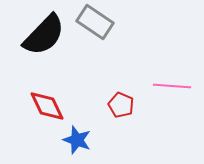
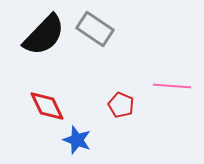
gray rectangle: moved 7 px down
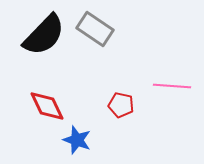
red pentagon: rotated 10 degrees counterclockwise
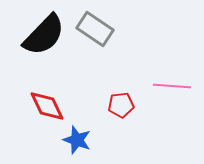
red pentagon: rotated 20 degrees counterclockwise
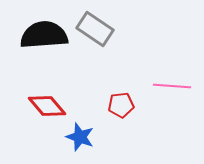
black semicircle: rotated 138 degrees counterclockwise
red diamond: rotated 15 degrees counterclockwise
blue star: moved 3 px right, 3 px up
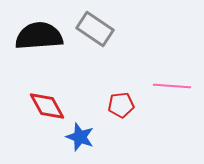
black semicircle: moved 5 px left, 1 px down
red diamond: rotated 12 degrees clockwise
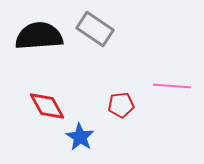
blue star: rotated 12 degrees clockwise
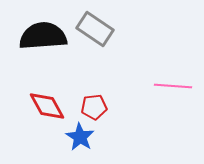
black semicircle: moved 4 px right
pink line: moved 1 px right
red pentagon: moved 27 px left, 2 px down
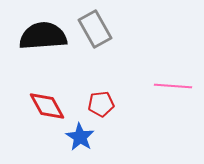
gray rectangle: rotated 27 degrees clockwise
red pentagon: moved 7 px right, 3 px up
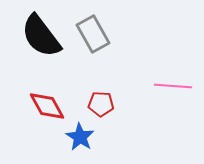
gray rectangle: moved 2 px left, 5 px down
black semicircle: moved 2 px left; rotated 123 degrees counterclockwise
red pentagon: rotated 10 degrees clockwise
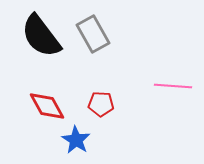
blue star: moved 4 px left, 3 px down
